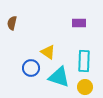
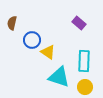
purple rectangle: rotated 40 degrees clockwise
blue circle: moved 1 px right, 28 px up
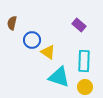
purple rectangle: moved 2 px down
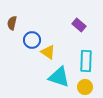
cyan rectangle: moved 2 px right
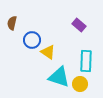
yellow circle: moved 5 px left, 3 px up
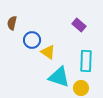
yellow circle: moved 1 px right, 4 px down
